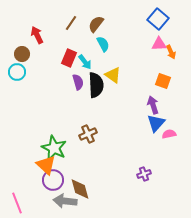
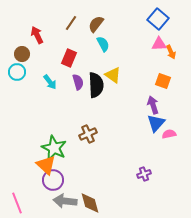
cyan arrow: moved 35 px left, 20 px down
brown diamond: moved 10 px right, 14 px down
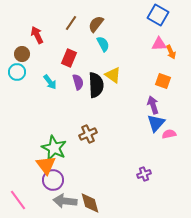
blue square: moved 4 px up; rotated 10 degrees counterclockwise
orange triangle: rotated 10 degrees clockwise
pink line: moved 1 px right, 3 px up; rotated 15 degrees counterclockwise
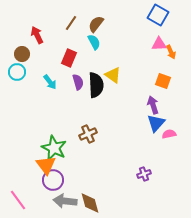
cyan semicircle: moved 9 px left, 2 px up
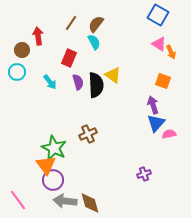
red arrow: moved 1 px right, 1 px down; rotated 18 degrees clockwise
pink triangle: rotated 35 degrees clockwise
brown circle: moved 4 px up
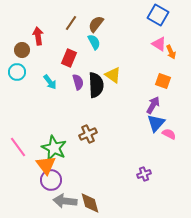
purple arrow: rotated 48 degrees clockwise
pink semicircle: rotated 40 degrees clockwise
purple circle: moved 2 px left
pink line: moved 53 px up
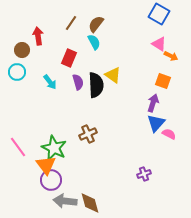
blue square: moved 1 px right, 1 px up
orange arrow: moved 4 px down; rotated 40 degrees counterclockwise
purple arrow: moved 2 px up; rotated 12 degrees counterclockwise
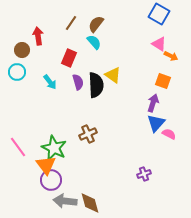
cyan semicircle: rotated 14 degrees counterclockwise
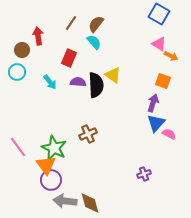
purple semicircle: rotated 70 degrees counterclockwise
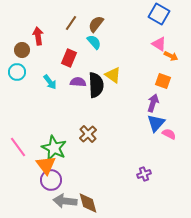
brown cross: rotated 18 degrees counterclockwise
brown diamond: moved 2 px left
